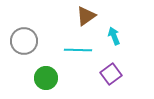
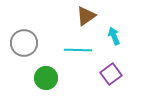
gray circle: moved 2 px down
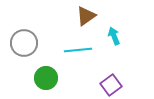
cyan line: rotated 8 degrees counterclockwise
purple square: moved 11 px down
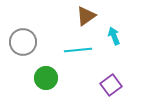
gray circle: moved 1 px left, 1 px up
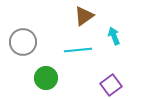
brown triangle: moved 2 px left
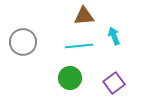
brown triangle: rotated 30 degrees clockwise
cyan line: moved 1 px right, 4 px up
green circle: moved 24 px right
purple square: moved 3 px right, 2 px up
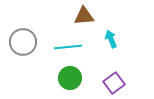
cyan arrow: moved 3 px left, 3 px down
cyan line: moved 11 px left, 1 px down
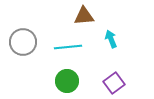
green circle: moved 3 px left, 3 px down
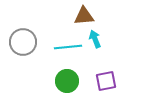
cyan arrow: moved 16 px left
purple square: moved 8 px left, 2 px up; rotated 25 degrees clockwise
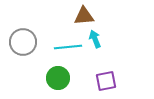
green circle: moved 9 px left, 3 px up
